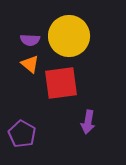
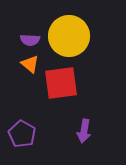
purple arrow: moved 4 px left, 9 px down
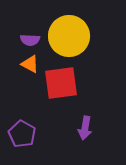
orange triangle: rotated 12 degrees counterclockwise
purple arrow: moved 1 px right, 3 px up
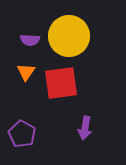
orange triangle: moved 4 px left, 8 px down; rotated 36 degrees clockwise
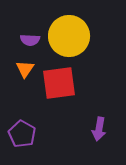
orange triangle: moved 1 px left, 3 px up
red square: moved 2 px left
purple arrow: moved 14 px right, 1 px down
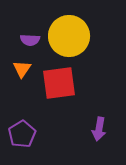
orange triangle: moved 3 px left
purple pentagon: rotated 12 degrees clockwise
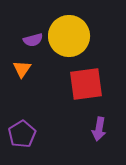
purple semicircle: moved 3 px right; rotated 18 degrees counterclockwise
red square: moved 27 px right, 1 px down
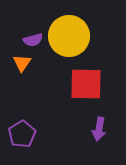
orange triangle: moved 6 px up
red square: rotated 9 degrees clockwise
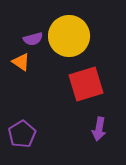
purple semicircle: moved 1 px up
orange triangle: moved 1 px left, 1 px up; rotated 30 degrees counterclockwise
red square: rotated 18 degrees counterclockwise
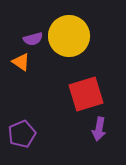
red square: moved 10 px down
purple pentagon: rotated 8 degrees clockwise
